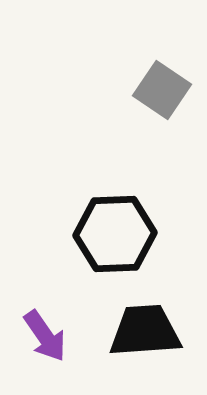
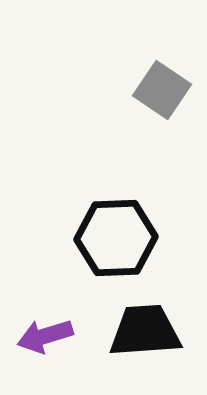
black hexagon: moved 1 px right, 4 px down
purple arrow: rotated 108 degrees clockwise
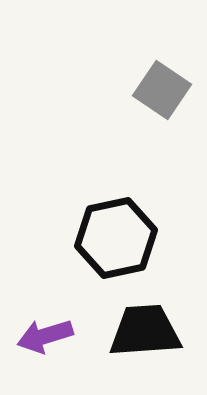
black hexagon: rotated 10 degrees counterclockwise
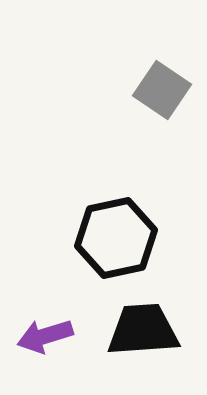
black trapezoid: moved 2 px left, 1 px up
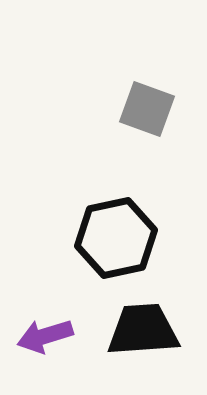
gray square: moved 15 px left, 19 px down; rotated 14 degrees counterclockwise
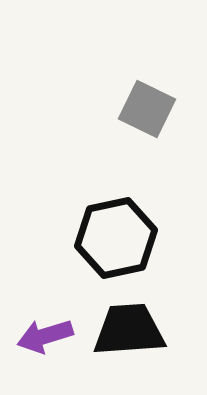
gray square: rotated 6 degrees clockwise
black trapezoid: moved 14 px left
